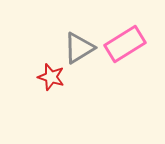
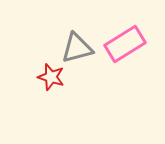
gray triangle: moved 2 px left; rotated 16 degrees clockwise
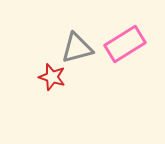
red star: moved 1 px right
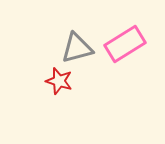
red star: moved 7 px right, 4 px down
